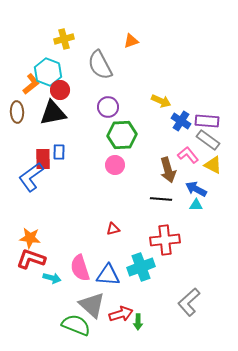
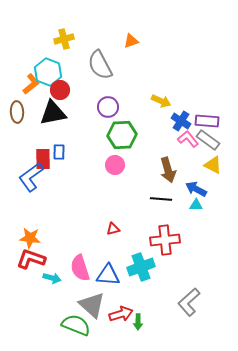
pink L-shape: moved 16 px up
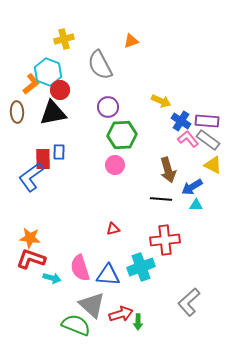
blue arrow: moved 4 px left, 2 px up; rotated 60 degrees counterclockwise
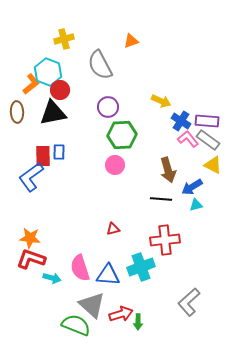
red rectangle: moved 3 px up
cyan triangle: rotated 16 degrees counterclockwise
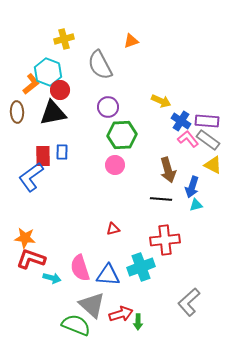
blue rectangle: moved 3 px right
blue arrow: rotated 40 degrees counterclockwise
orange star: moved 5 px left
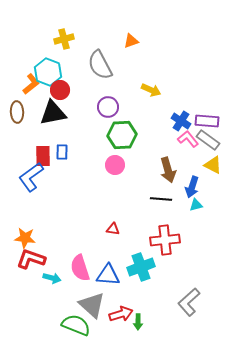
yellow arrow: moved 10 px left, 11 px up
red triangle: rotated 24 degrees clockwise
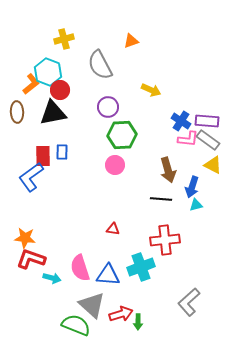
pink L-shape: rotated 135 degrees clockwise
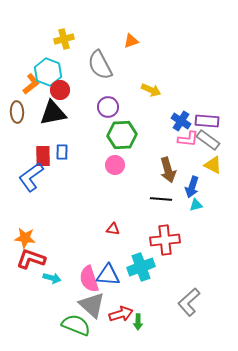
pink semicircle: moved 9 px right, 11 px down
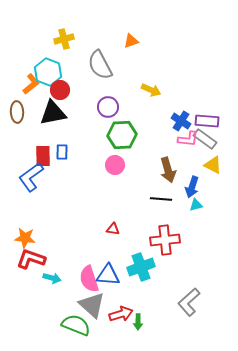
gray rectangle: moved 3 px left, 1 px up
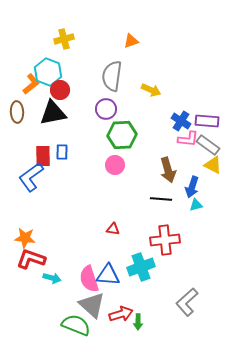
gray semicircle: moved 12 px right, 11 px down; rotated 36 degrees clockwise
purple circle: moved 2 px left, 2 px down
gray rectangle: moved 3 px right, 6 px down
gray L-shape: moved 2 px left
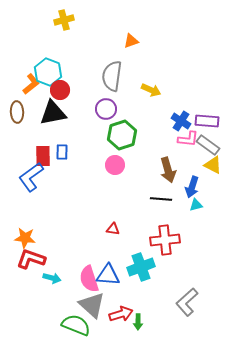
yellow cross: moved 19 px up
green hexagon: rotated 16 degrees counterclockwise
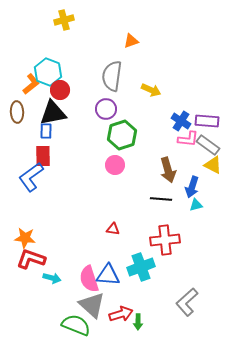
blue rectangle: moved 16 px left, 21 px up
